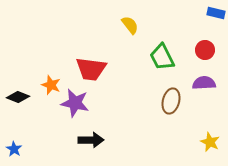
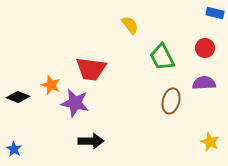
blue rectangle: moved 1 px left
red circle: moved 2 px up
black arrow: moved 1 px down
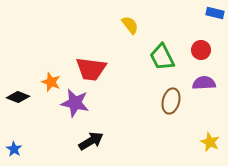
red circle: moved 4 px left, 2 px down
orange star: moved 3 px up
black arrow: rotated 30 degrees counterclockwise
